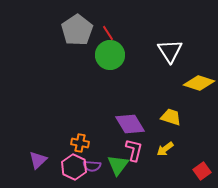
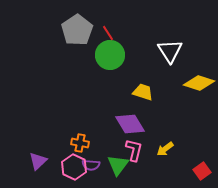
yellow trapezoid: moved 28 px left, 25 px up
purple triangle: moved 1 px down
purple semicircle: moved 1 px left, 1 px up
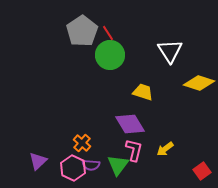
gray pentagon: moved 5 px right, 1 px down
orange cross: moved 2 px right; rotated 30 degrees clockwise
pink hexagon: moved 1 px left, 1 px down
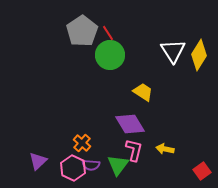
white triangle: moved 3 px right
yellow diamond: moved 28 px up; rotated 76 degrees counterclockwise
yellow trapezoid: rotated 15 degrees clockwise
yellow arrow: rotated 48 degrees clockwise
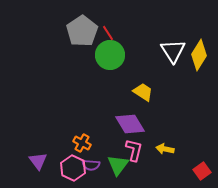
orange cross: rotated 12 degrees counterclockwise
purple triangle: rotated 24 degrees counterclockwise
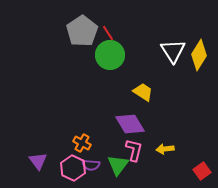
yellow arrow: rotated 18 degrees counterclockwise
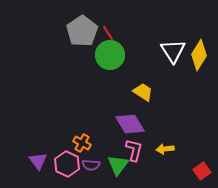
pink hexagon: moved 6 px left, 4 px up
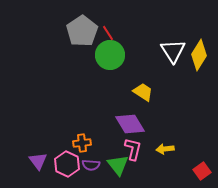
orange cross: rotated 36 degrees counterclockwise
pink L-shape: moved 1 px left, 1 px up
green triangle: rotated 15 degrees counterclockwise
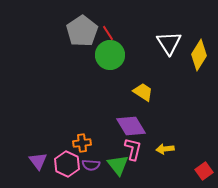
white triangle: moved 4 px left, 8 px up
purple diamond: moved 1 px right, 2 px down
red square: moved 2 px right
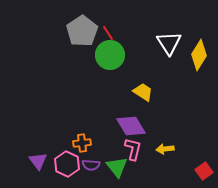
green triangle: moved 1 px left, 2 px down
